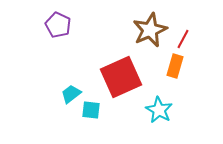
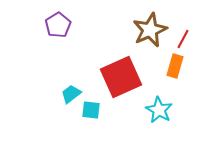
purple pentagon: rotated 15 degrees clockwise
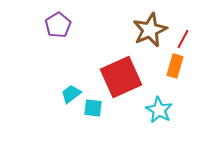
cyan square: moved 2 px right, 2 px up
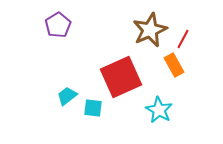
orange rectangle: moved 1 px left, 1 px up; rotated 45 degrees counterclockwise
cyan trapezoid: moved 4 px left, 2 px down
